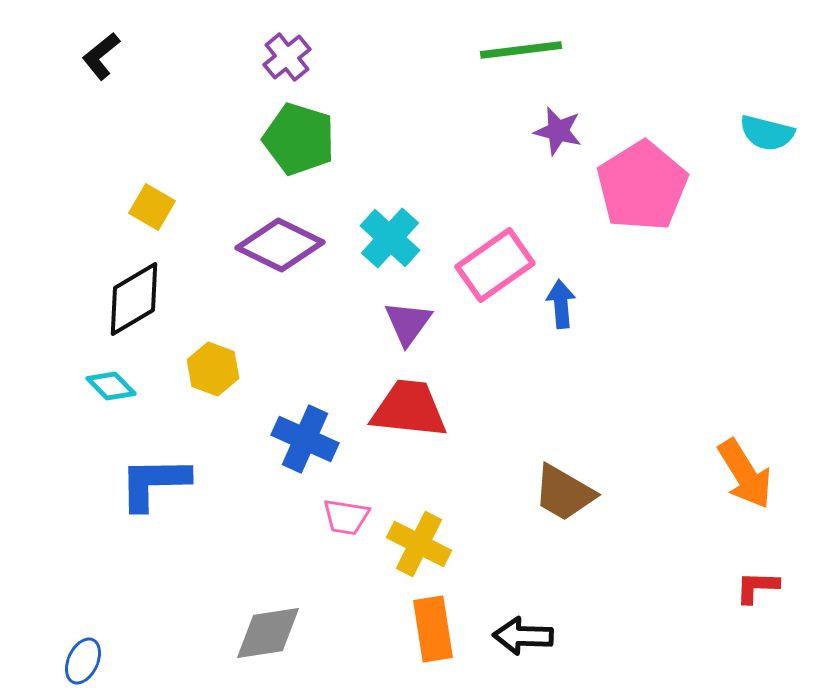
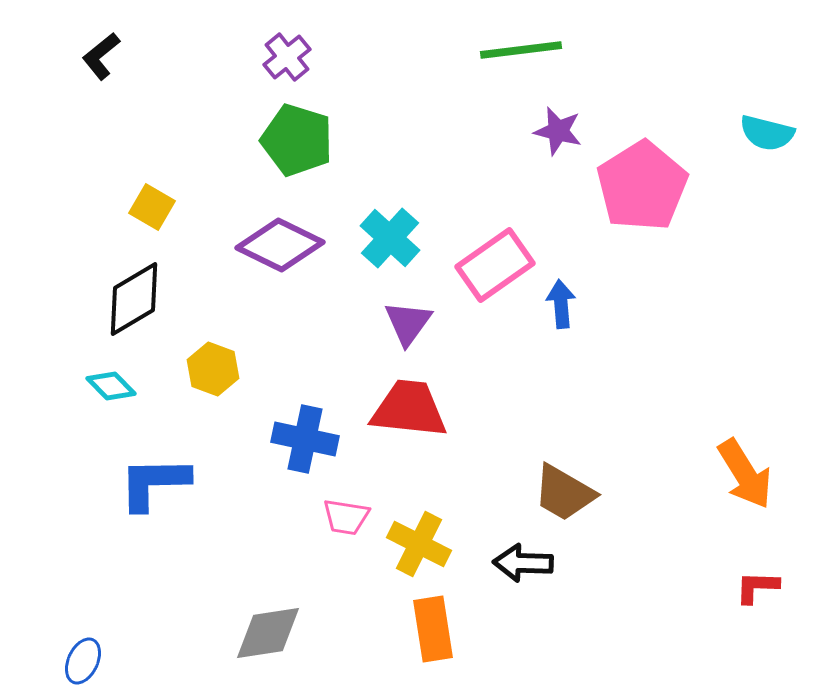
green pentagon: moved 2 px left, 1 px down
blue cross: rotated 12 degrees counterclockwise
black arrow: moved 73 px up
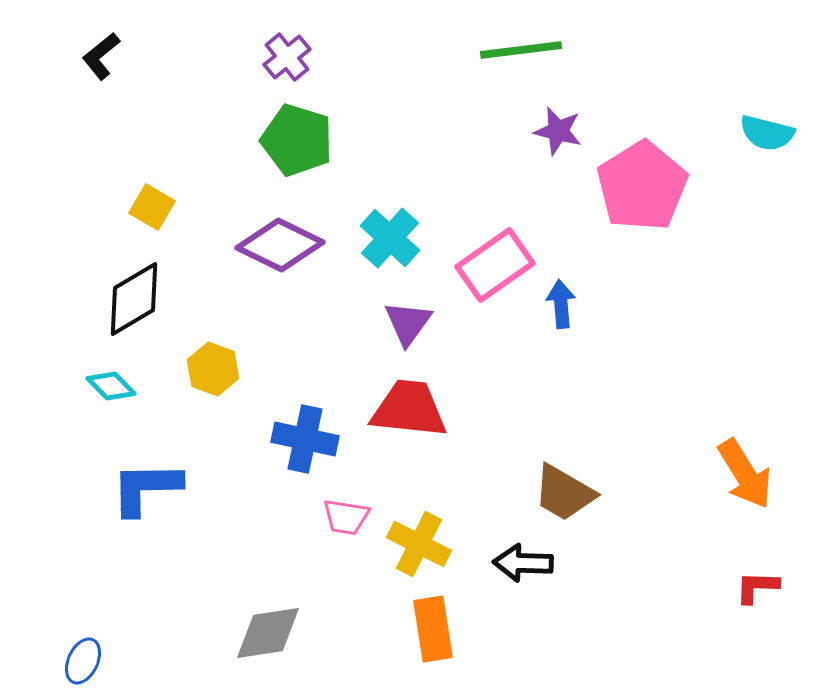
blue L-shape: moved 8 px left, 5 px down
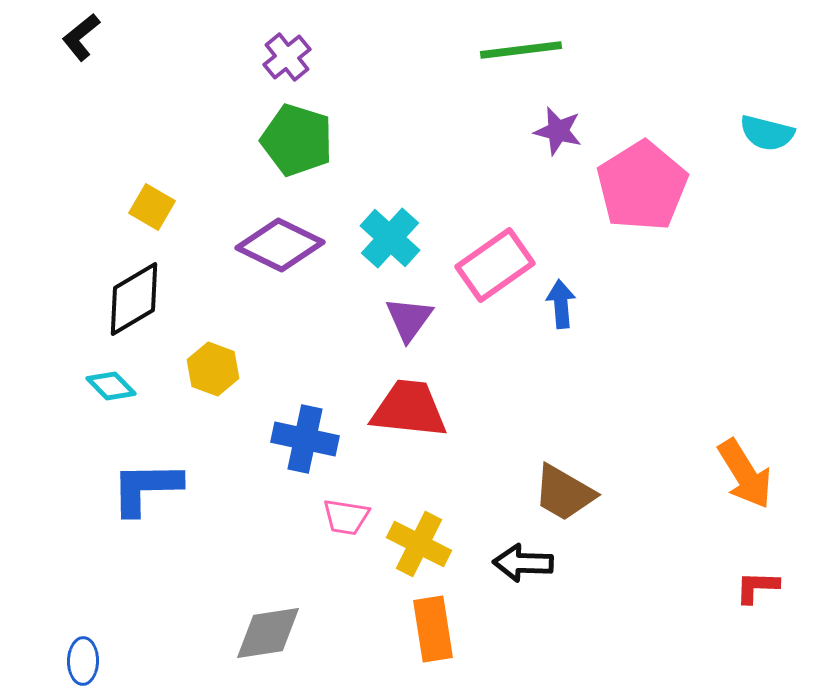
black L-shape: moved 20 px left, 19 px up
purple triangle: moved 1 px right, 4 px up
blue ellipse: rotated 24 degrees counterclockwise
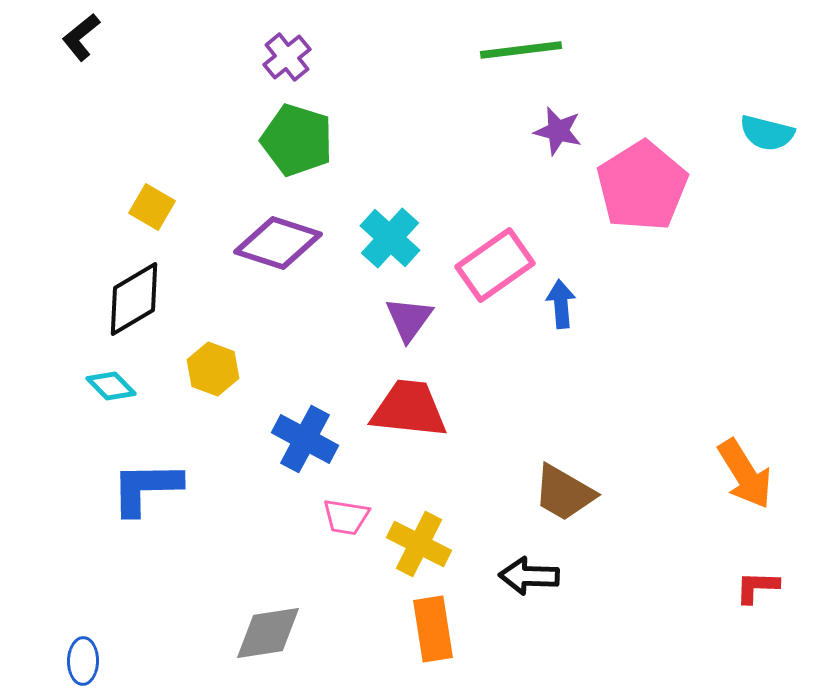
purple diamond: moved 2 px left, 2 px up; rotated 8 degrees counterclockwise
blue cross: rotated 16 degrees clockwise
black arrow: moved 6 px right, 13 px down
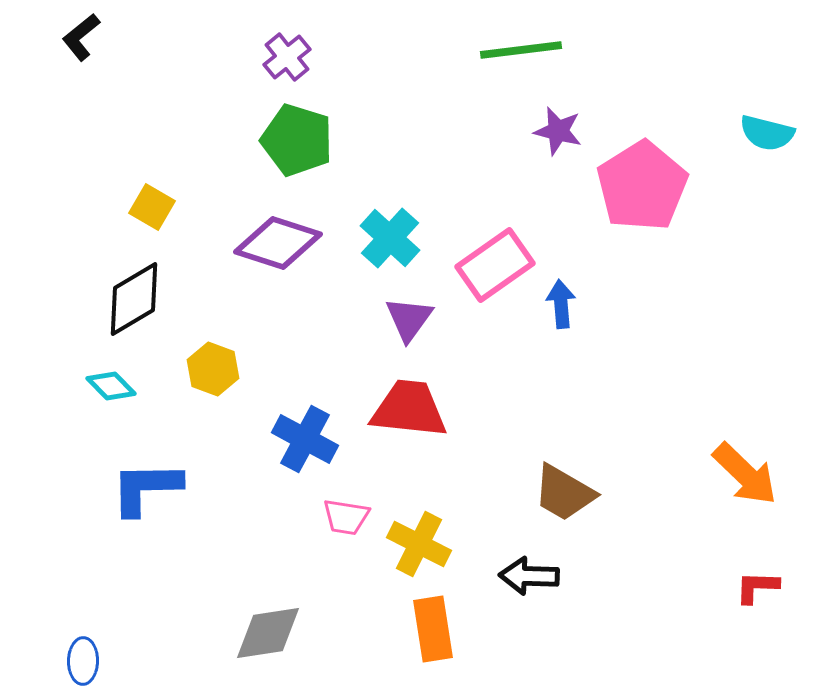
orange arrow: rotated 14 degrees counterclockwise
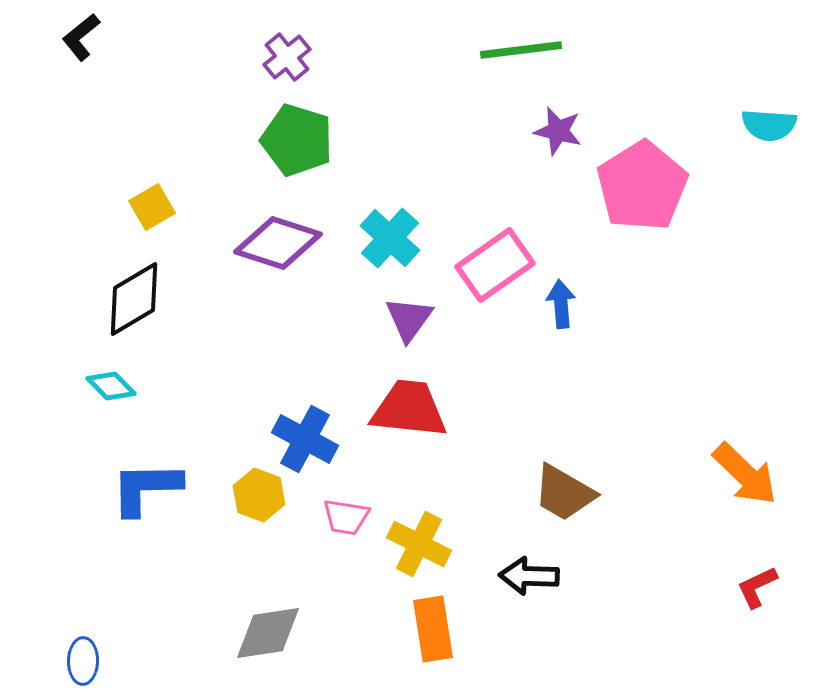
cyan semicircle: moved 2 px right, 8 px up; rotated 10 degrees counterclockwise
yellow square: rotated 30 degrees clockwise
yellow hexagon: moved 46 px right, 126 px down
red L-shape: rotated 27 degrees counterclockwise
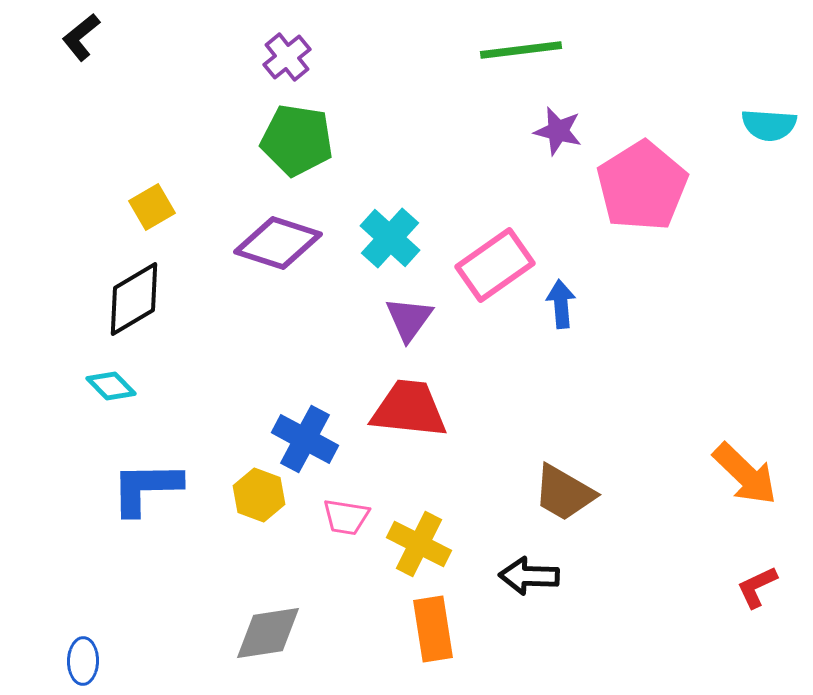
green pentagon: rotated 8 degrees counterclockwise
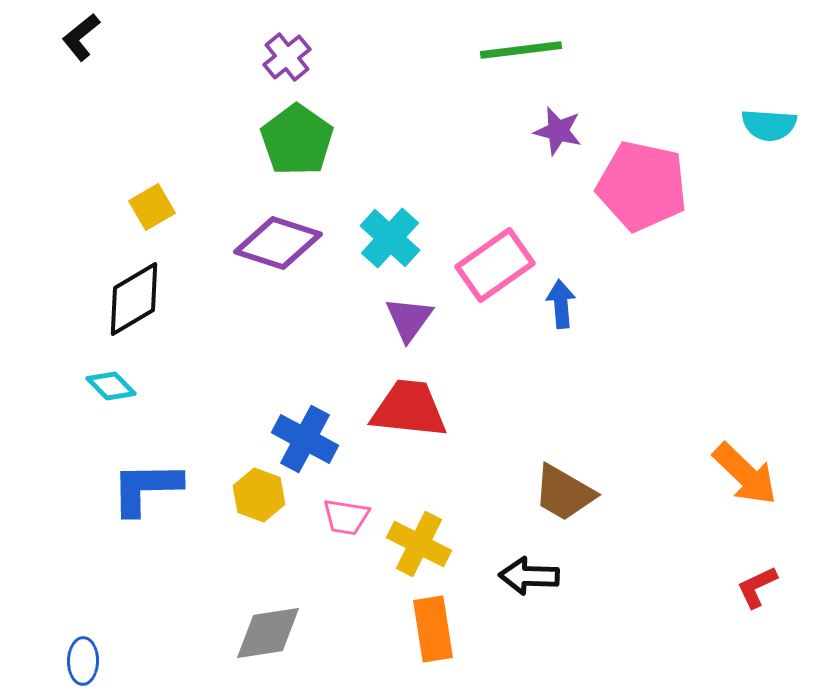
green pentagon: rotated 26 degrees clockwise
pink pentagon: rotated 28 degrees counterclockwise
